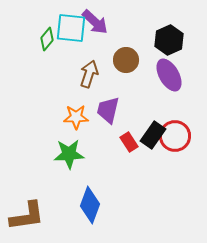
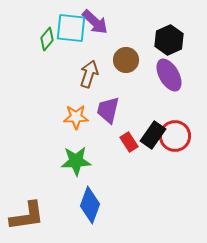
green star: moved 7 px right, 7 px down
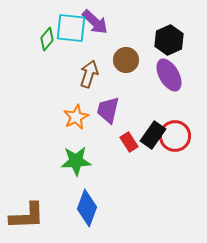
orange star: rotated 25 degrees counterclockwise
blue diamond: moved 3 px left, 3 px down
brown L-shape: rotated 6 degrees clockwise
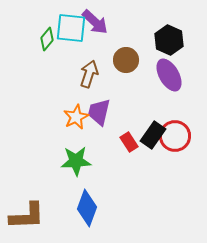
black hexagon: rotated 12 degrees counterclockwise
purple trapezoid: moved 9 px left, 2 px down
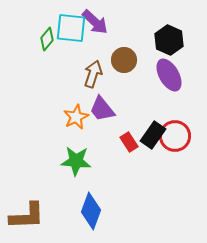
brown circle: moved 2 px left
brown arrow: moved 4 px right
purple trapezoid: moved 3 px right, 3 px up; rotated 52 degrees counterclockwise
green star: rotated 8 degrees clockwise
blue diamond: moved 4 px right, 3 px down
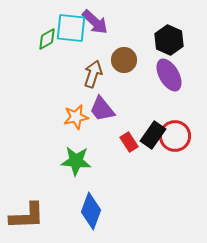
green diamond: rotated 20 degrees clockwise
orange star: rotated 15 degrees clockwise
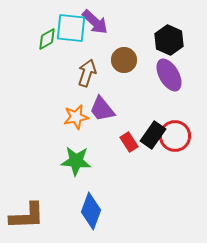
brown arrow: moved 6 px left, 1 px up
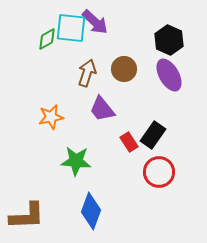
brown circle: moved 9 px down
orange star: moved 25 px left
red circle: moved 16 px left, 36 px down
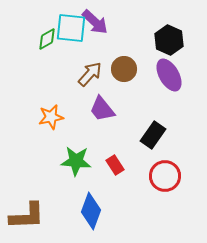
brown arrow: moved 3 px right, 1 px down; rotated 24 degrees clockwise
red rectangle: moved 14 px left, 23 px down
red circle: moved 6 px right, 4 px down
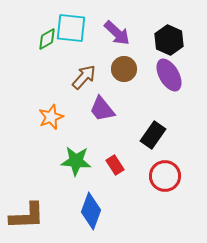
purple arrow: moved 22 px right, 11 px down
brown arrow: moved 6 px left, 3 px down
orange star: rotated 10 degrees counterclockwise
